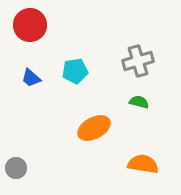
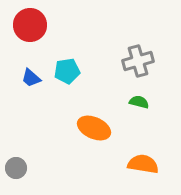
cyan pentagon: moved 8 px left
orange ellipse: rotated 52 degrees clockwise
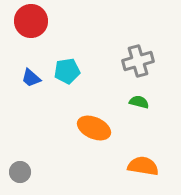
red circle: moved 1 px right, 4 px up
orange semicircle: moved 2 px down
gray circle: moved 4 px right, 4 px down
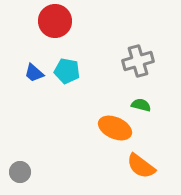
red circle: moved 24 px right
cyan pentagon: rotated 20 degrees clockwise
blue trapezoid: moved 3 px right, 5 px up
green semicircle: moved 2 px right, 3 px down
orange ellipse: moved 21 px right
orange semicircle: moved 2 px left; rotated 152 degrees counterclockwise
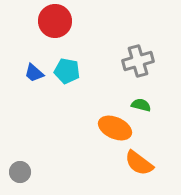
orange semicircle: moved 2 px left, 3 px up
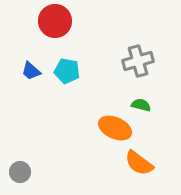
blue trapezoid: moved 3 px left, 2 px up
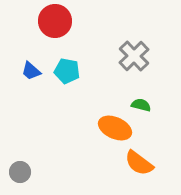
gray cross: moved 4 px left, 5 px up; rotated 28 degrees counterclockwise
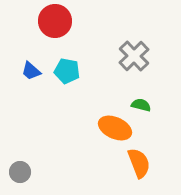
orange semicircle: rotated 148 degrees counterclockwise
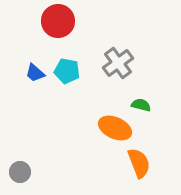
red circle: moved 3 px right
gray cross: moved 16 px left, 7 px down; rotated 8 degrees clockwise
blue trapezoid: moved 4 px right, 2 px down
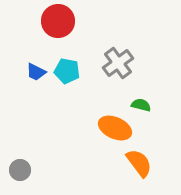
blue trapezoid: moved 1 px right, 1 px up; rotated 15 degrees counterclockwise
orange semicircle: rotated 16 degrees counterclockwise
gray circle: moved 2 px up
